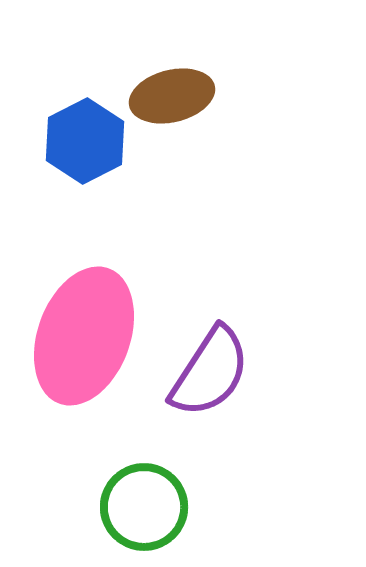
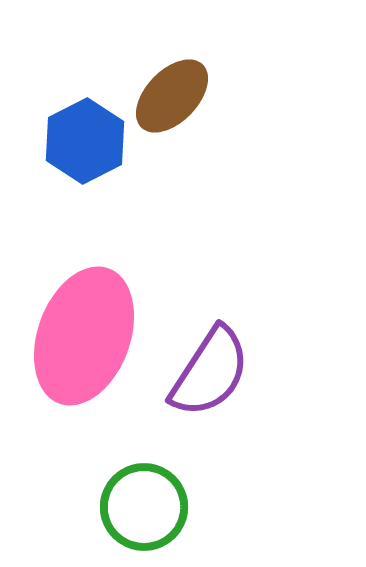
brown ellipse: rotated 32 degrees counterclockwise
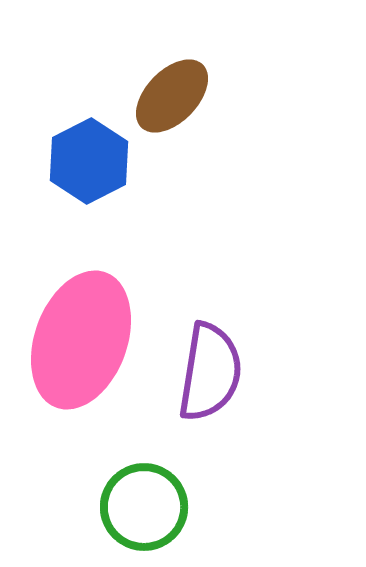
blue hexagon: moved 4 px right, 20 px down
pink ellipse: moved 3 px left, 4 px down
purple semicircle: rotated 24 degrees counterclockwise
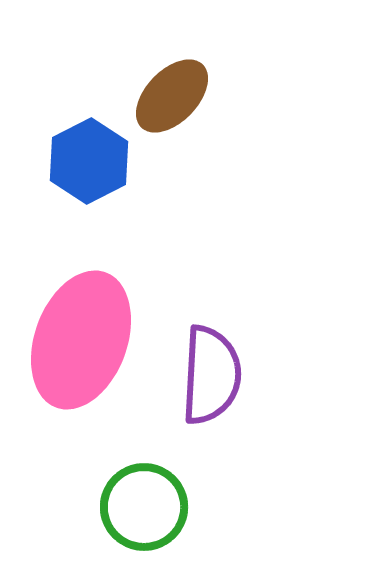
purple semicircle: moved 1 px right, 3 px down; rotated 6 degrees counterclockwise
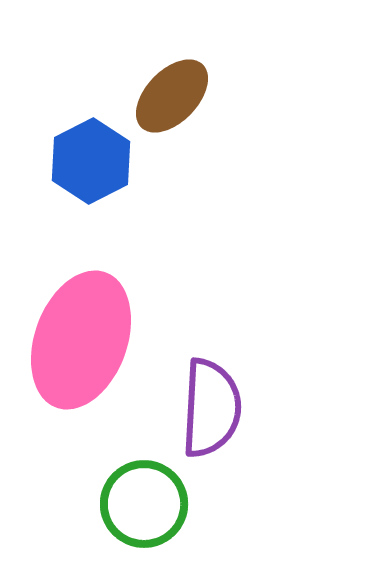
blue hexagon: moved 2 px right
purple semicircle: moved 33 px down
green circle: moved 3 px up
